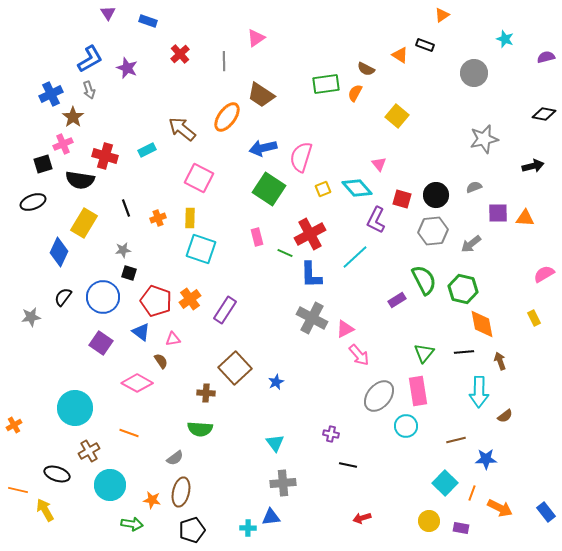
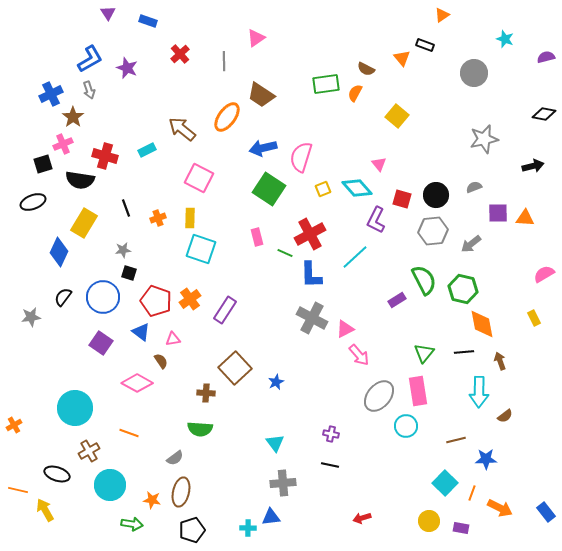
orange triangle at (400, 55): moved 2 px right, 3 px down; rotated 18 degrees clockwise
black line at (348, 465): moved 18 px left
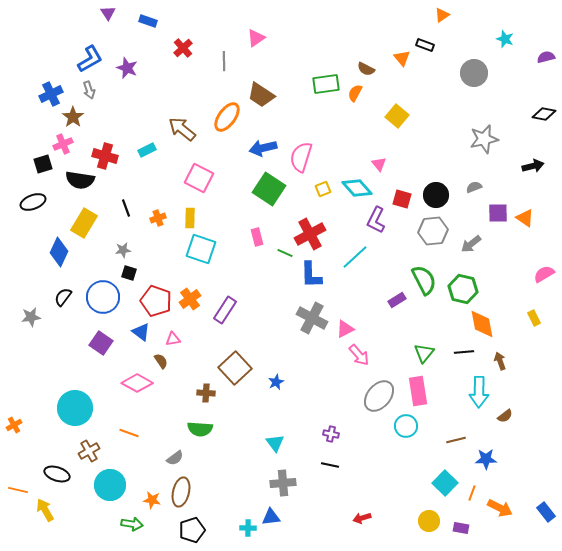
red cross at (180, 54): moved 3 px right, 6 px up
orange triangle at (525, 218): rotated 30 degrees clockwise
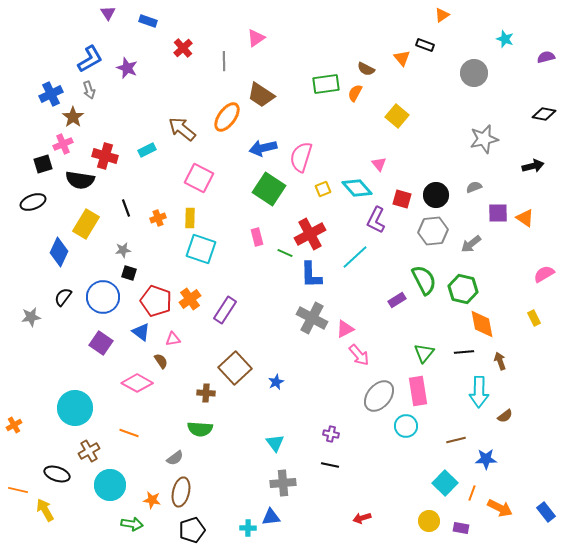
yellow rectangle at (84, 223): moved 2 px right, 1 px down
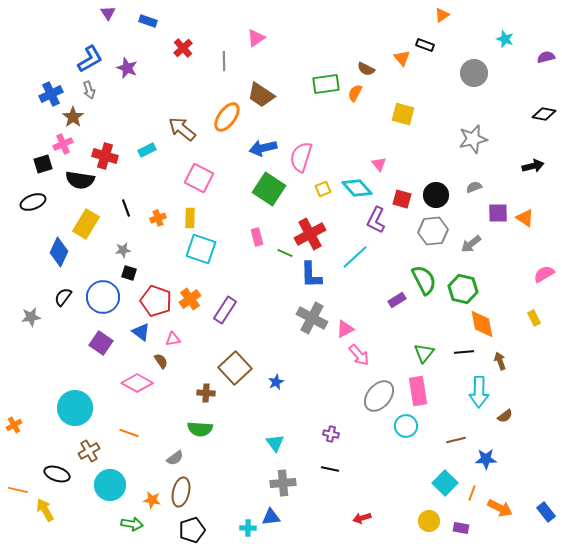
yellow square at (397, 116): moved 6 px right, 2 px up; rotated 25 degrees counterclockwise
gray star at (484, 139): moved 11 px left
black line at (330, 465): moved 4 px down
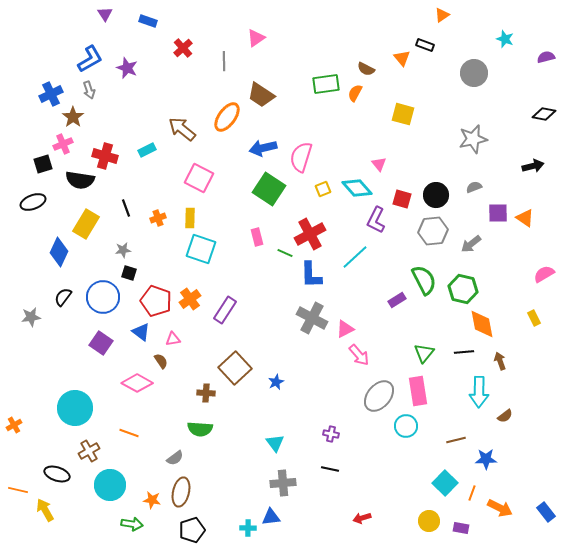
purple triangle at (108, 13): moved 3 px left, 1 px down
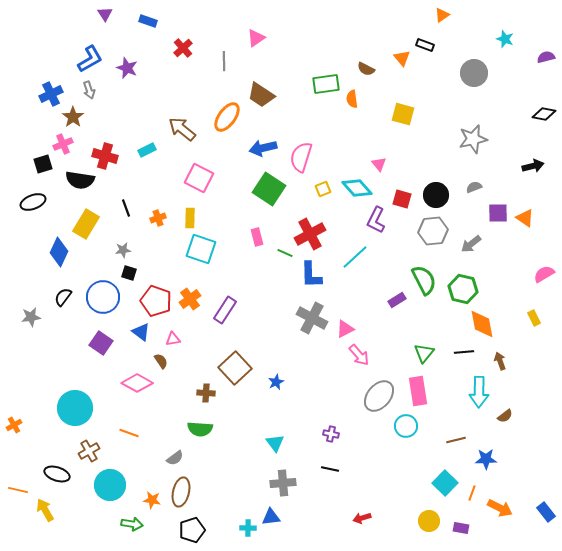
orange semicircle at (355, 93): moved 3 px left, 6 px down; rotated 36 degrees counterclockwise
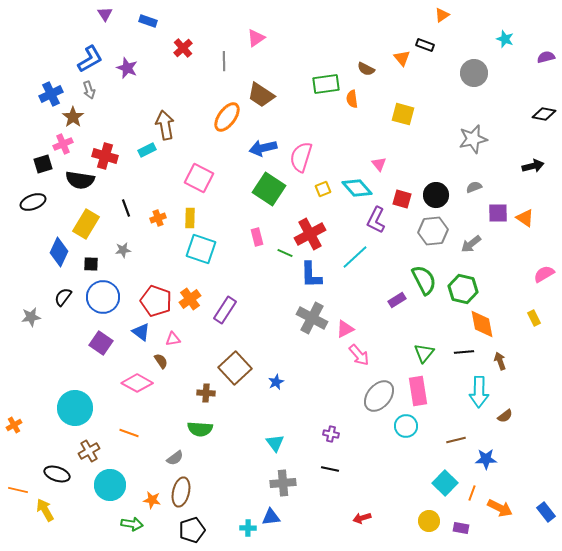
brown arrow at (182, 129): moved 17 px left, 4 px up; rotated 40 degrees clockwise
black square at (129, 273): moved 38 px left, 9 px up; rotated 14 degrees counterclockwise
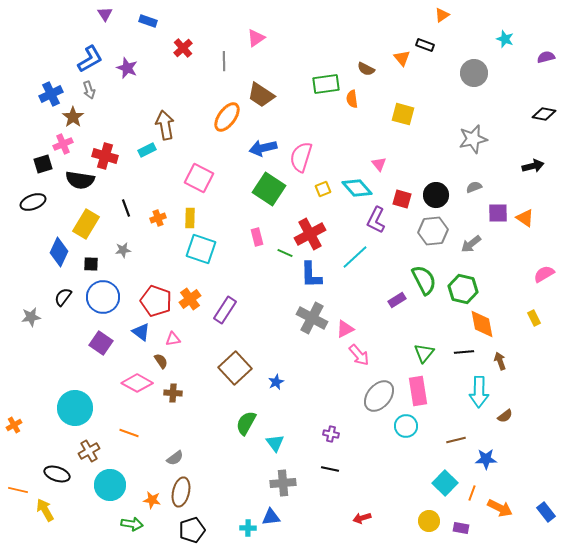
brown cross at (206, 393): moved 33 px left
green semicircle at (200, 429): moved 46 px right, 6 px up; rotated 115 degrees clockwise
